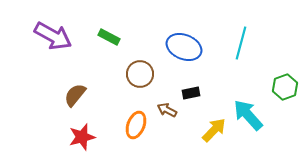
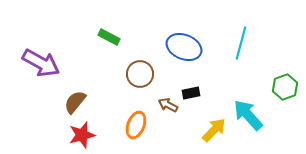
purple arrow: moved 12 px left, 27 px down
brown semicircle: moved 7 px down
brown arrow: moved 1 px right, 5 px up
red star: moved 2 px up
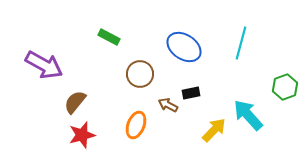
blue ellipse: rotated 12 degrees clockwise
purple arrow: moved 3 px right, 2 px down
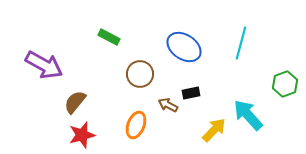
green hexagon: moved 3 px up
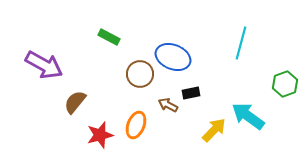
blue ellipse: moved 11 px left, 10 px down; rotated 12 degrees counterclockwise
cyan arrow: moved 1 px down; rotated 12 degrees counterclockwise
red star: moved 18 px right
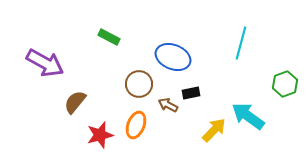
purple arrow: moved 1 px right, 2 px up
brown circle: moved 1 px left, 10 px down
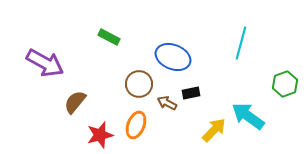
brown arrow: moved 1 px left, 2 px up
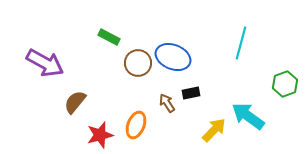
brown circle: moved 1 px left, 21 px up
brown arrow: rotated 30 degrees clockwise
